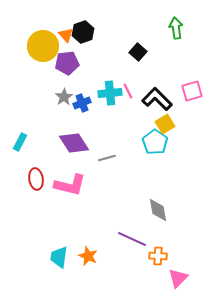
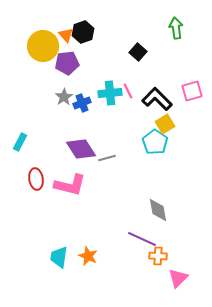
purple diamond: moved 7 px right, 6 px down
purple line: moved 10 px right
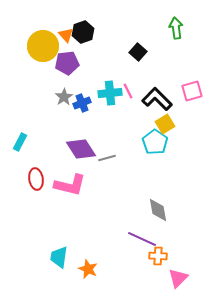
orange star: moved 13 px down
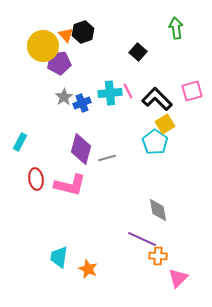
purple pentagon: moved 8 px left
purple diamond: rotated 48 degrees clockwise
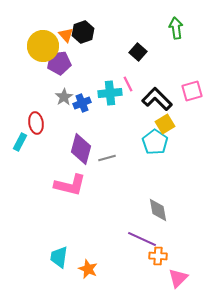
pink line: moved 7 px up
red ellipse: moved 56 px up
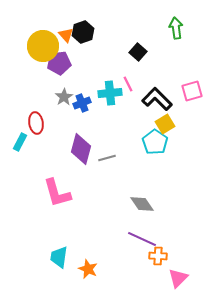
pink L-shape: moved 13 px left, 8 px down; rotated 60 degrees clockwise
gray diamond: moved 16 px left, 6 px up; rotated 25 degrees counterclockwise
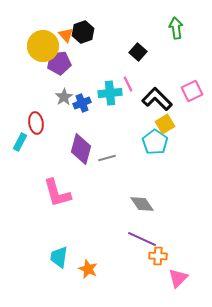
pink square: rotated 10 degrees counterclockwise
